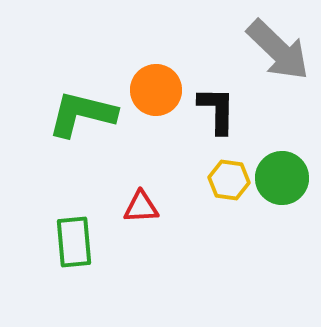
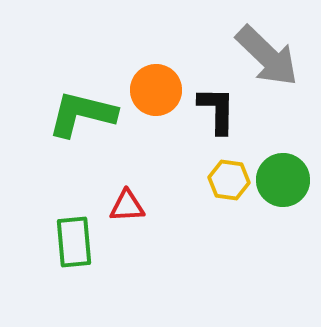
gray arrow: moved 11 px left, 6 px down
green circle: moved 1 px right, 2 px down
red triangle: moved 14 px left, 1 px up
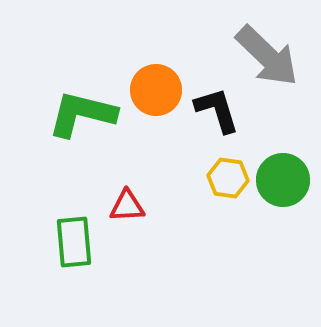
black L-shape: rotated 18 degrees counterclockwise
yellow hexagon: moved 1 px left, 2 px up
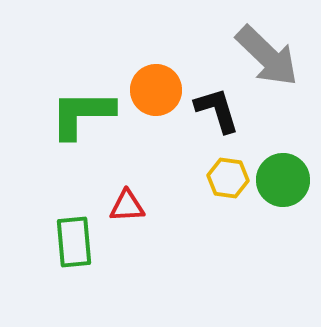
green L-shape: rotated 14 degrees counterclockwise
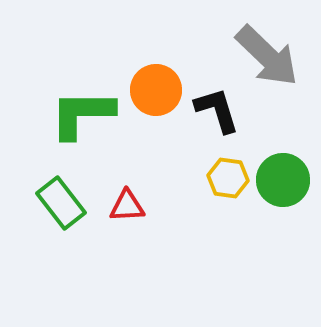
green rectangle: moved 13 px left, 39 px up; rotated 33 degrees counterclockwise
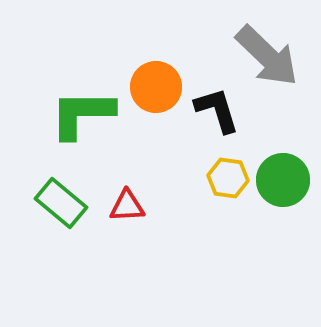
orange circle: moved 3 px up
green rectangle: rotated 12 degrees counterclockwise
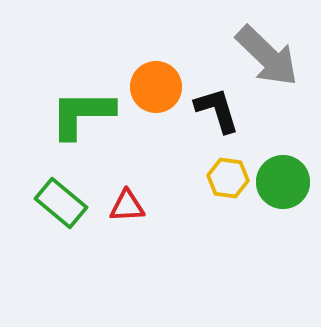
green circle: moved 2 px down
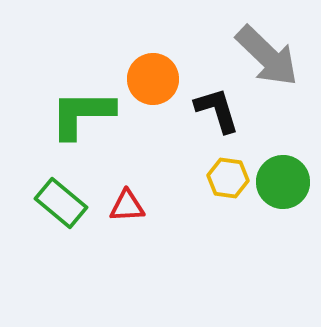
orange circle: moved 3 px left, 8 px up
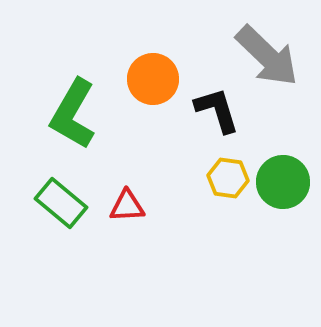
green L-shape: moved 9 px left; rotated 60 degrees counterclockwise
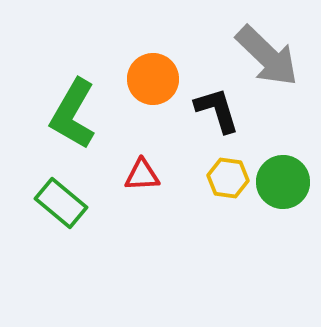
red triangle: moved 15 px right, 31 px up
